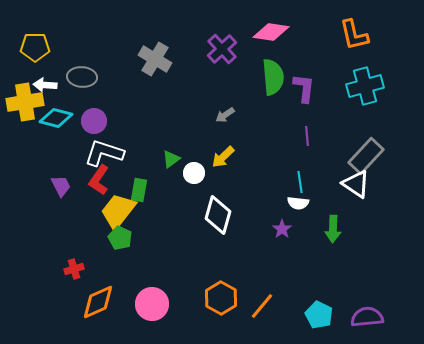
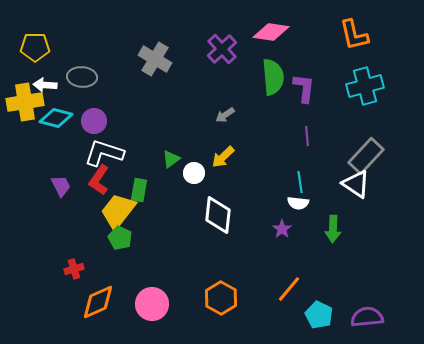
white diamond: rotated 9 degrees counterclockwise
orange line: moved 27 px right, 17 px up
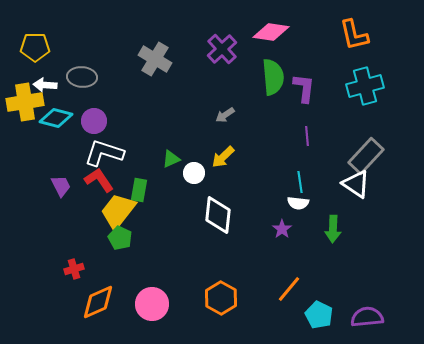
green triangle: rotated 12 degrees clockwise
red L-shape: rotated 112 degrees clockwise
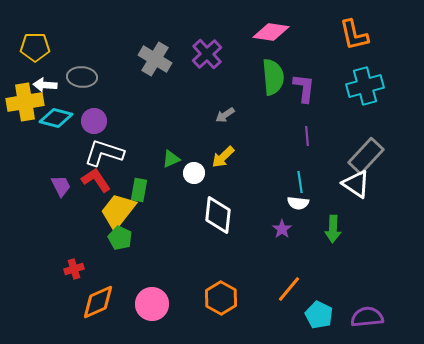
purple cross: moved 15 px left, 5 px down
red L-shape: moved 3 px left
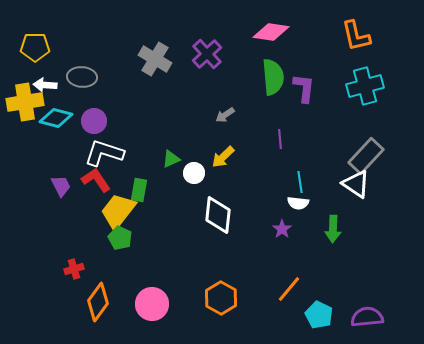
orange L-shape: moved 2 px right, 1 px down
purple line: moved 27 px left, 3 px down
orange diamond: rotated 30 degrees counterclockwise
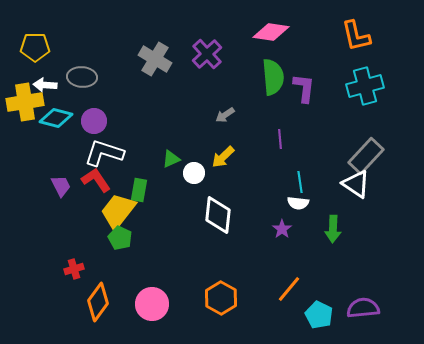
purple semicircle: moved 4 px left, 9 px up
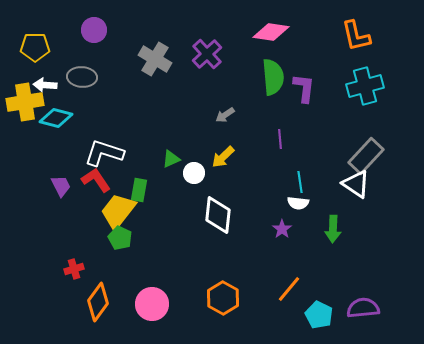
purple circle: moved 91 px up
orange hexagon: moved 2 px right
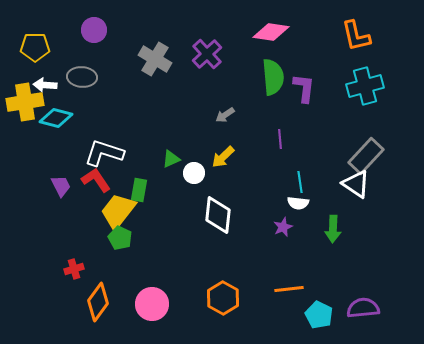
purple star: moved 1 px right, 2 px up; rotated 12 degrees clockwise
orange line: rotated 44 degrees clockwise
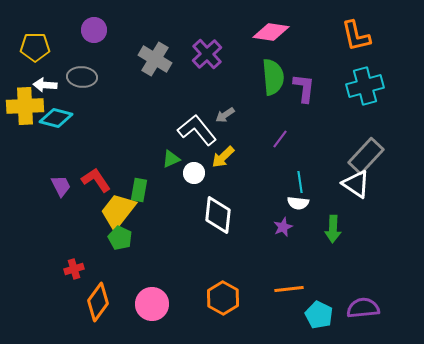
yellow cross: moved 4 px down; rotated 6 degrees clockwise
purple line: rotated 42 degrees clockwise
white L-shape: moved 93 px right, 23 px up; rotated 33 degrees clockwise
